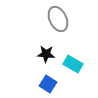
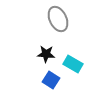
blue square: moved 3 px right, 4 px up
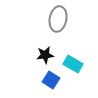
gray ellipse: rotated 35 degrees clockwise
black star: moved 1 px left, 1 px down; rotated 12 degrees counterclockwise
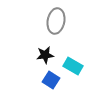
gray ellipse: moved 2 px left, 2 px down
cyan rectangle: moved 2 px down
